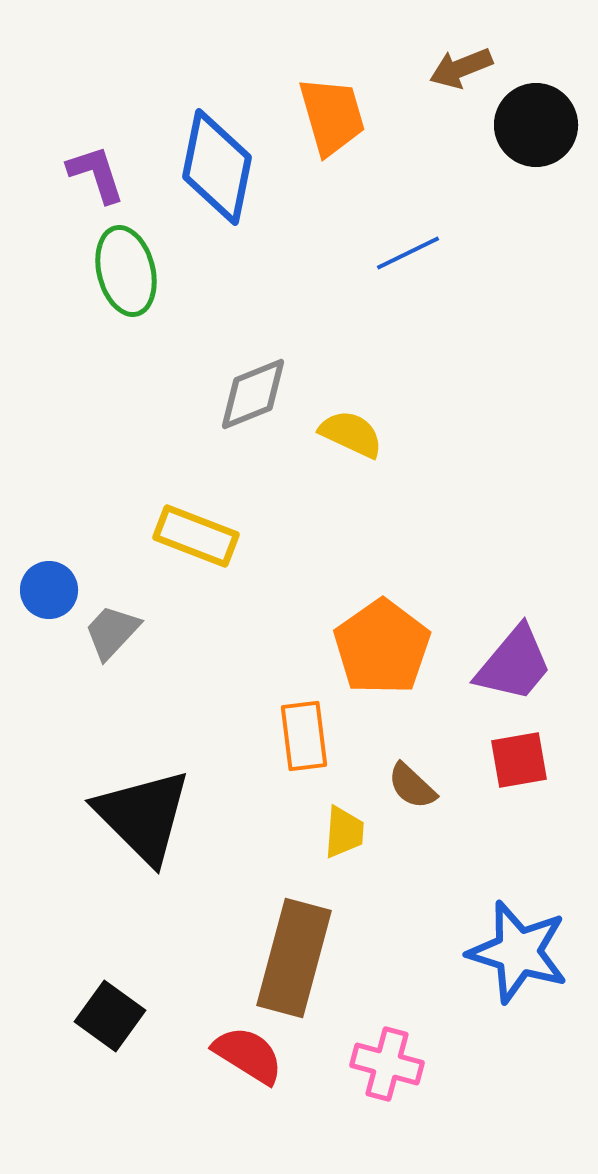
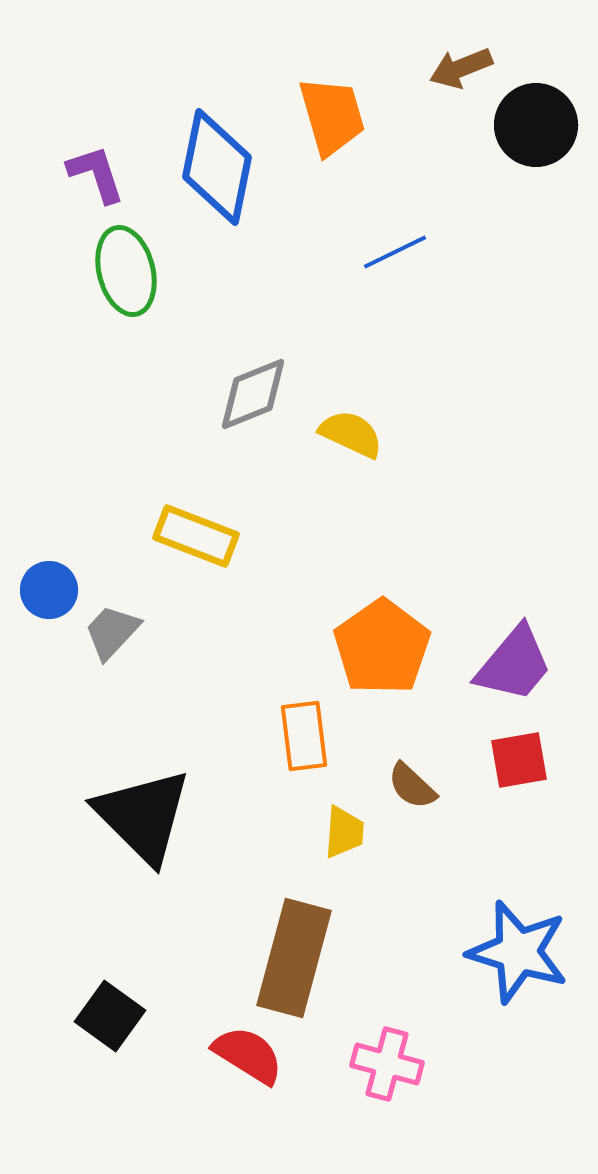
blue line: moved 13 px left, 1 px up
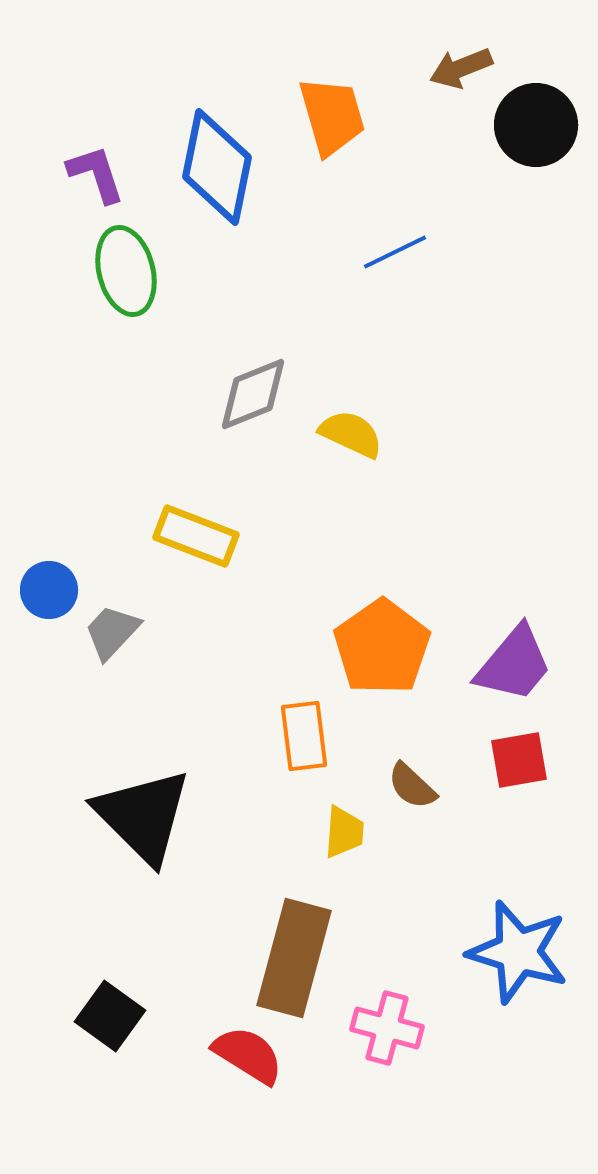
pink cross: moved 36 px up
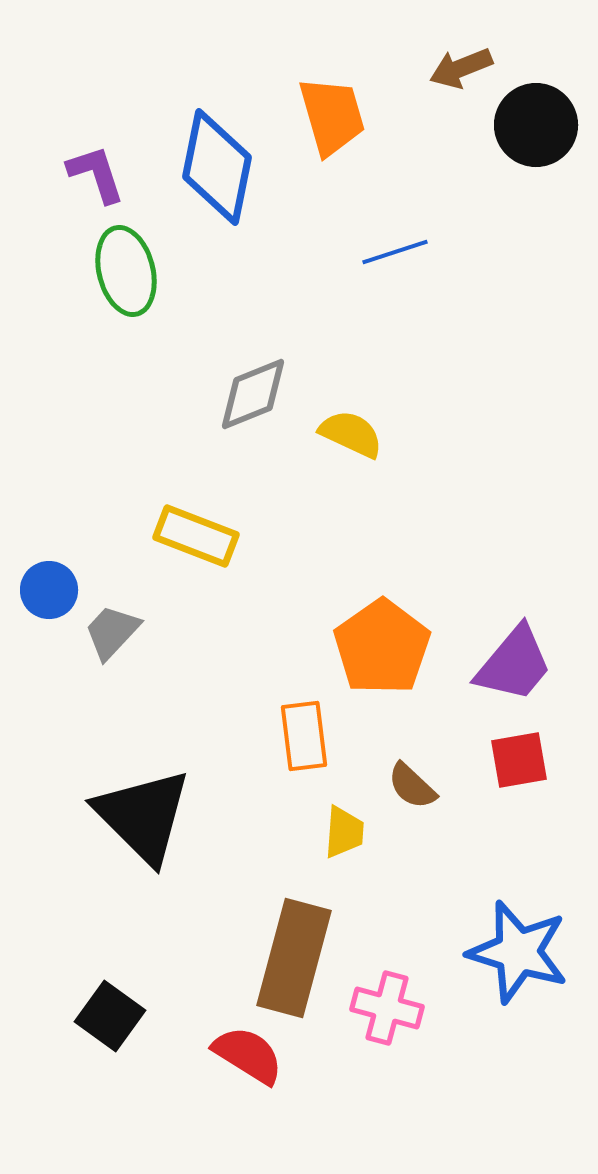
blue line: rotated 8 degrees clockwise
pink cross: moved 20 px up
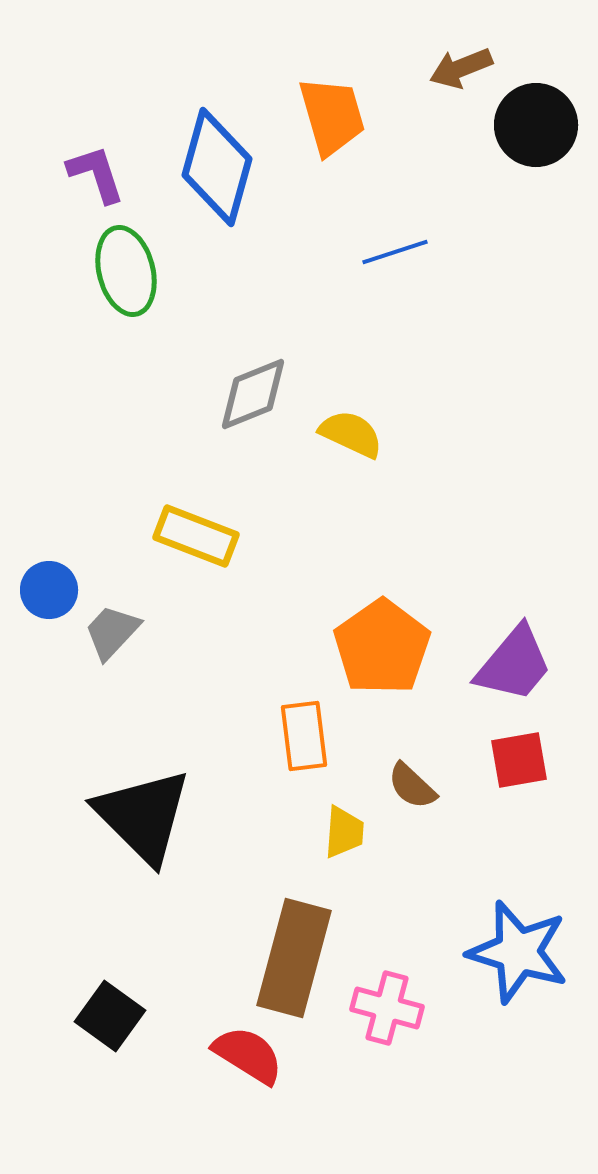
blue diamond: rotated 4 degrees clockwise
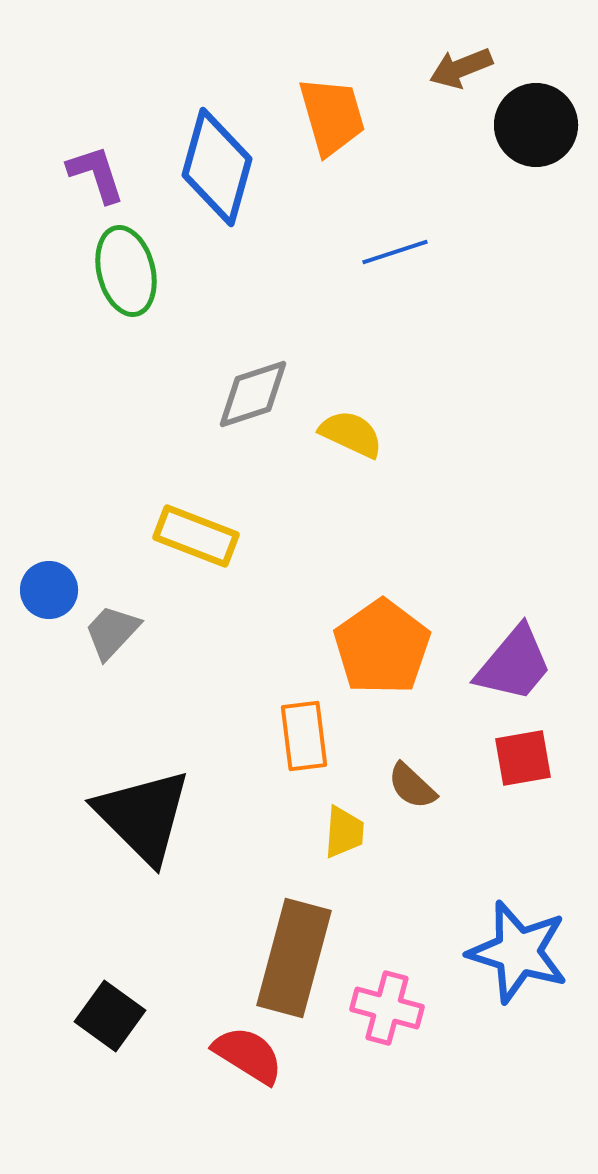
gray diamond: rotated 4 degrees clockwise
red square: moved 4 px right, 2 px up
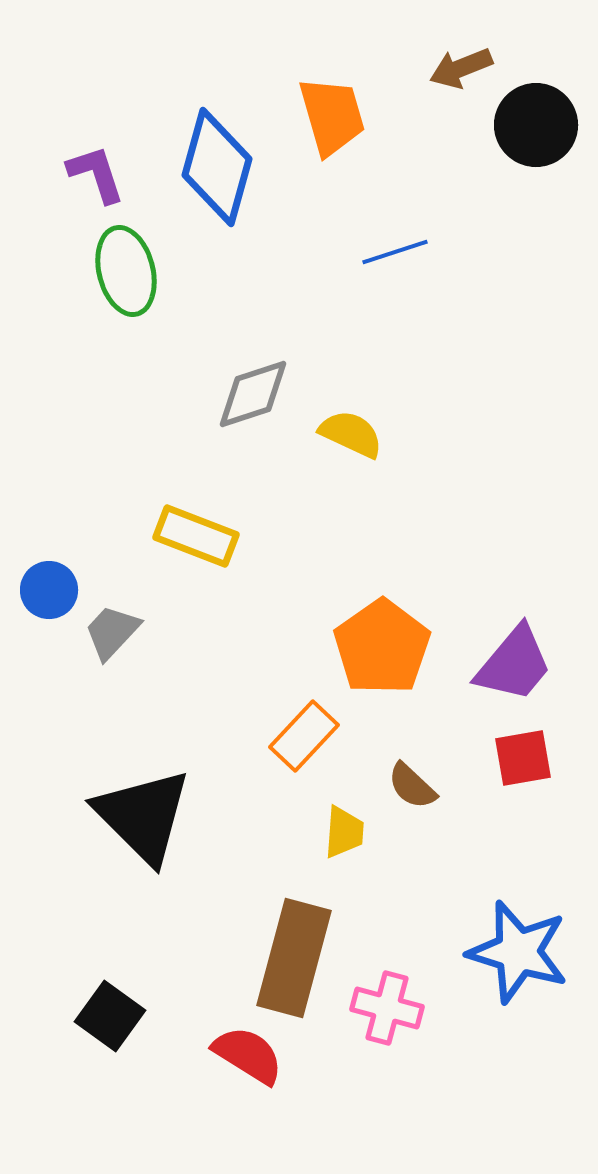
orange rectangle: rotated 50 degrees clockwise
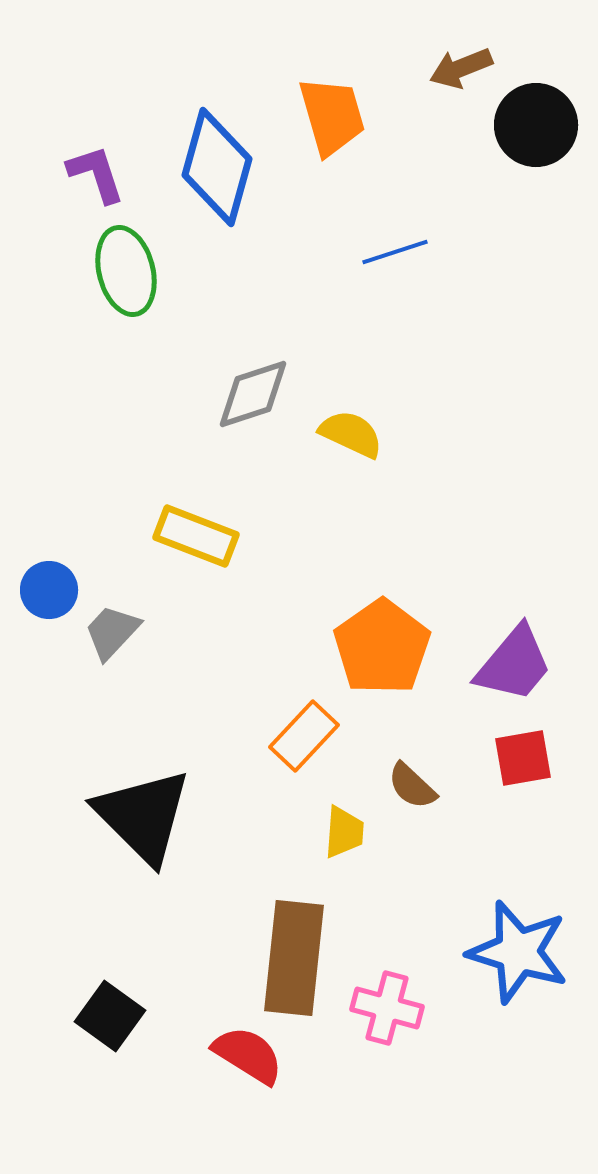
brown rectangle: rotated 9 degrees counterclockwise
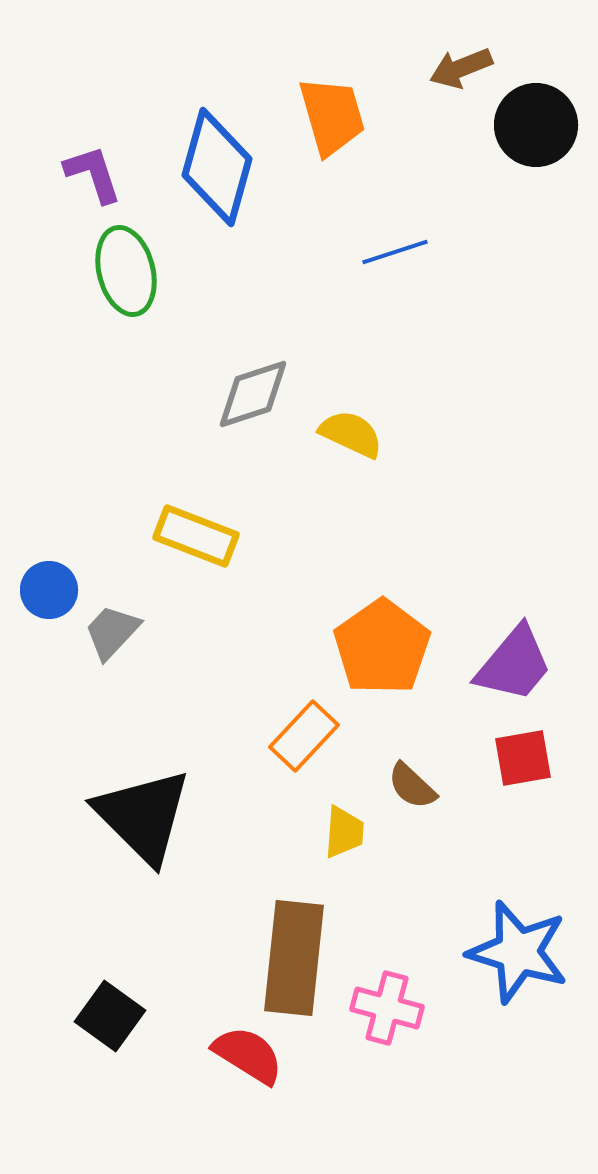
purple L-shape: moved 3 px left
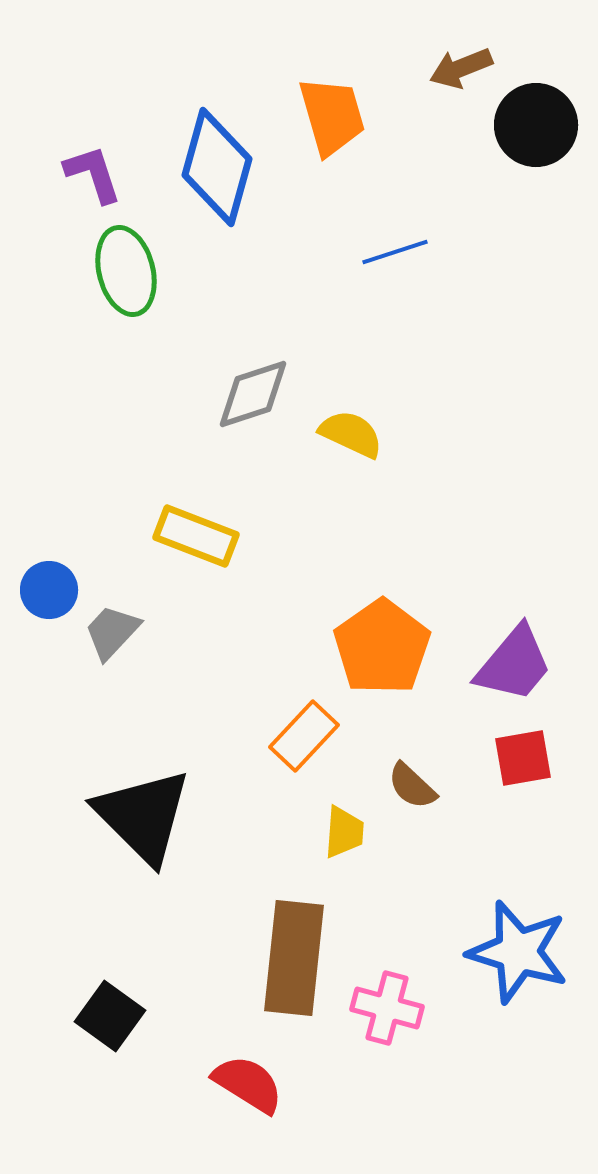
red semicircle: moved 29 px down
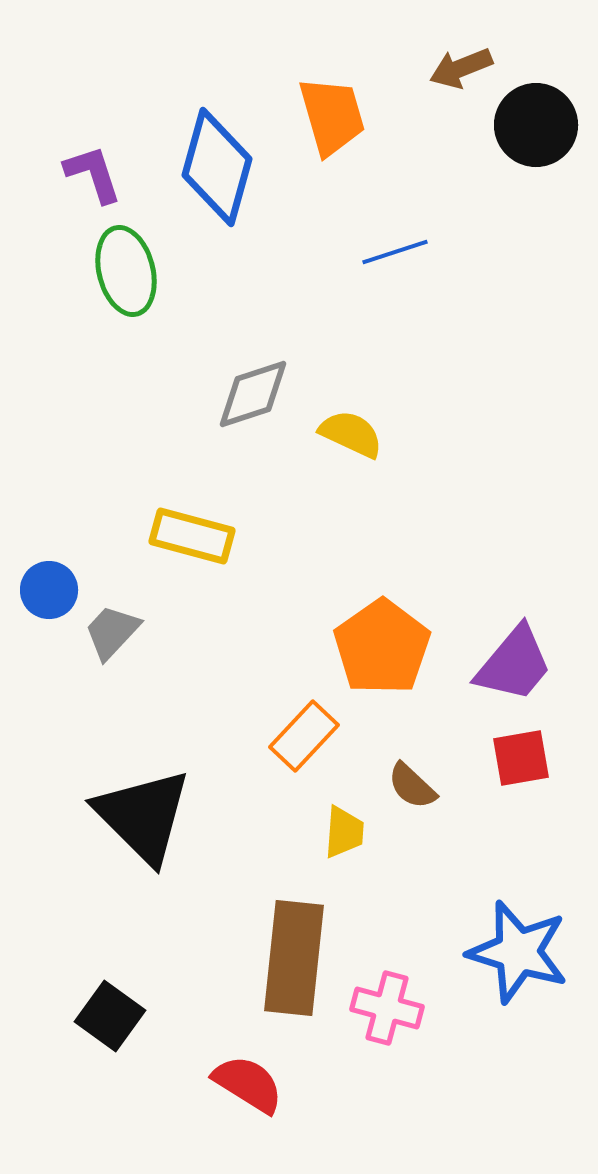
yellow rectangle: moved 4 px left; rotated 6 degrees counterclockwise
red square: moved 2 px left
